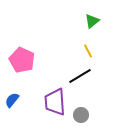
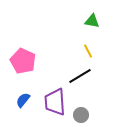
green triangle: rotated 49 degrees clockwise
pink pentagon: moved 1 px right, 1 px down
blue semicircle: moved 11 px right
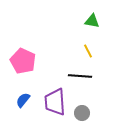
black line: rotated 35 degrees clockwise
gray circle: moved 1 px right, 2 px up
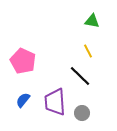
black line: rotated 40 degrees clockwise
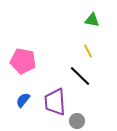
green triangle: moved 1 px up
pink pentagon: rotated 15 degrees counterclockwise
gray circle: moved 5 px left, 8 px down
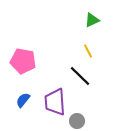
green triangle: rotated 35 degrees counterclockwise
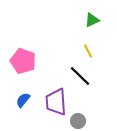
pink pentagon: rotated 10 degrees clockwise
purple trapezoid: moved 1 px right
gray circle: moved 1 px right
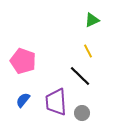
gray circle: moved 4 px right, 8 px up
